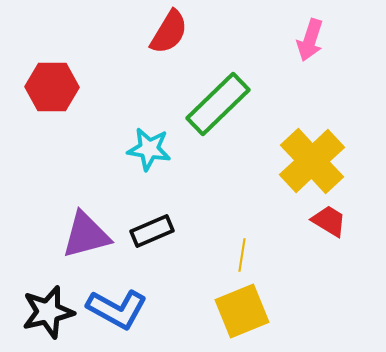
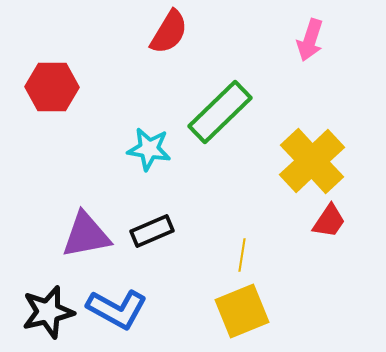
green rectangle: moved 2 px right, 8 px down
red trapezoid: rotated 93 degrees clockwise
purple triangle: rotated 4 degrees clockwise
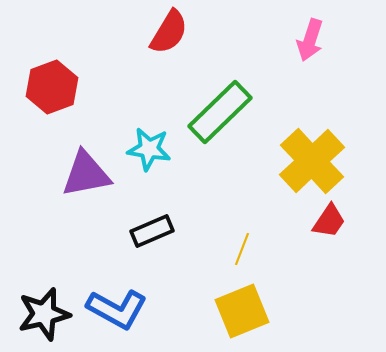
red hexagon: rotated 21 degrees counterclockwise
purple triangle: moved 61 px up
yellow line: moved 6 px up; rotated 12 degrees clockwise
black star: moved 4 px left, 2 px down
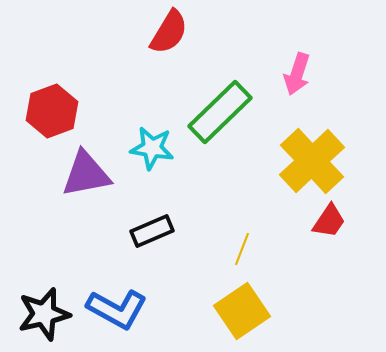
pink arrow: moved 13 px left, 34 px down
red hexagon: moved 24 px down
cyan star: moved 3 px right, 1 px up
yellow square: rotated 12 degrees counterclockwise
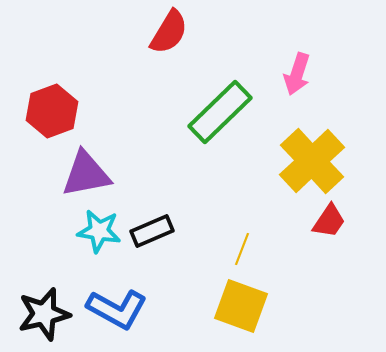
cyan star: moved 53 px left, 83 px down
yellow square: moved 1 px left, 5 px up; rotated 36 degrees counterclockwise
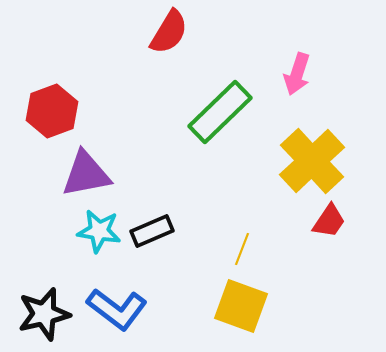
blue L-shape: rotated 8 degrees clockwise
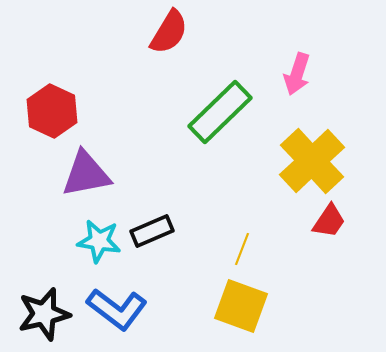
red hexagon: rotated 15 degrees counterclockwise
cyan star: moved 10 px down
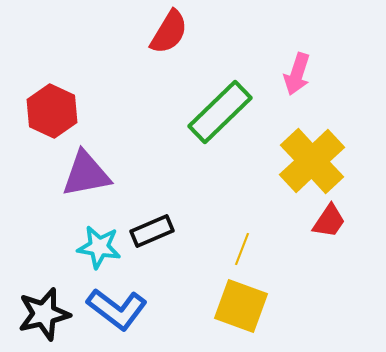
cyan star: moved 6 px down
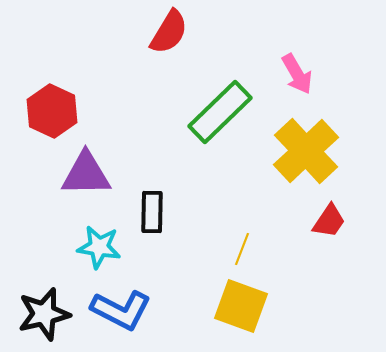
pink arrow: rotated 48 degrees counterclockwise
yellow cross: moved 6 px left, 10 px up
purple triangle: rotated 10 degrees clockwise
black rectangle: moved 19 px up; rotated 66 degrees counterclockwise
blue L-shape: moved 4 px right, 1 px down; rotated 10 degrees counterclockwise
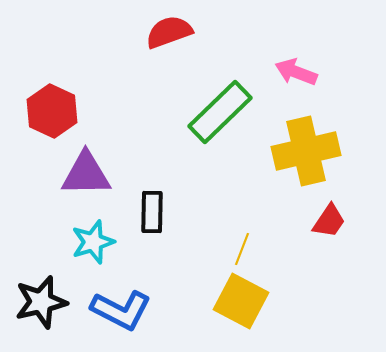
red semicircle: rotated 141 degrees counterclockwise
pink arrow: moved 1 px left, 2 px up; rotated 141 degrees clockwise
yellow cross: rotated 30 degrees clockwise
cyan star: moved 6 px left, 5 px up; rotated 27 degrees counterclockwise
yellow square: moved 5 px up; rotated 8 degrees clockwise
black star: moved 3 px left, 12 px up
